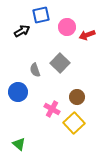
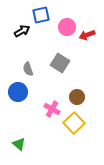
gray square: rotated 12 degrees counterclockwise
gray semicircle: moved 7 px left, 1 px up
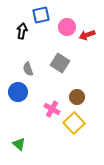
black arrow: rotated 49 degrees counterclockwise
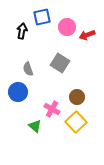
blue square: moved 1 px right, 2 px down
yellow square: moved 2 px right, 1 px up
green triangle: moved 16 px right, 18 px up
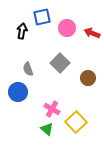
pink circle: moved 1 px down
red arrow: moved 5 px right, 2 px up; rotated 42 degrees clockwise
gray square: rotated 12 degrees clockwise
brown circle: moved 11 px right, 19 px up
green triangle: moved 12 px right, 3 px down
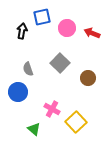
green triangle: moved 13 px left
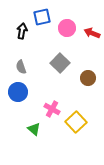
gray semicircle: moved 7 px left, 2 px up
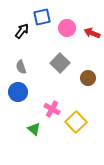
black arrow: rotated 28 degrees clockwise
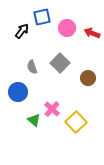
gray semicircle: moved 11 px right
pink cross: rotated 14 degrees clockwise
green triangle: moved 9 px up
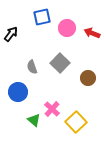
black arrow: moved 11 px left, 3 px down
